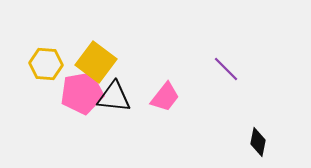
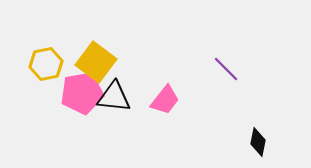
yellow hexagon: rotated 16 degrees counterclockwise
pink trapezoid: moved 3 px down
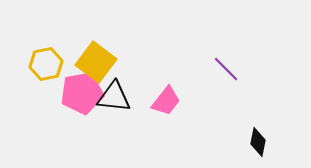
pink trapezoid: moved 1 px right, 1 px down
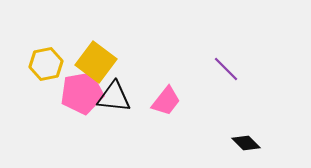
black diamond: moved 12 px left, 1 px down; rotated 56 degrees counterclockwise
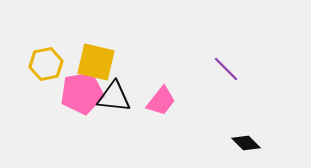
yellow square: rotated 24 degrees counterclockwise
pink trapezoid: moved 5 px left
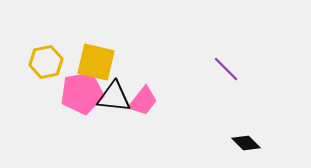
yellow hexagon: moved 2 px up
pink trapezoid: moved 18 px left
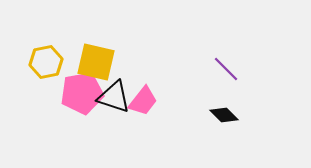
black triangle: rotated 12 degrees clockwise
black diamond: moved 22 px left, 28 px up
